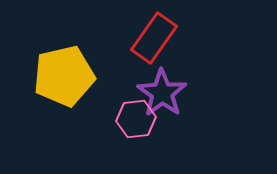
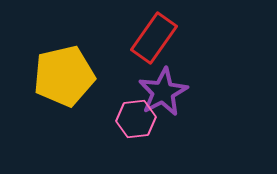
purple star: moved 1 px right, 1 px up; rotated 9 degrees clockwise
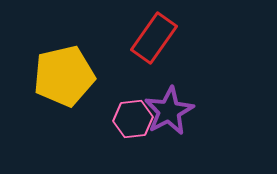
purple star: moved 6 px right, 19 px down
pink hexagon: moved 3 px left
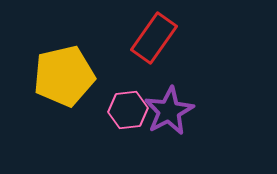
pink hexagon: moved 5 px left, 9 px up
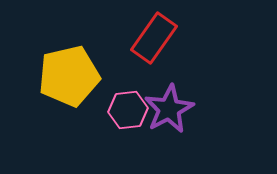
yellow pentagon: moved 5 px right
purple star: moved 2 px up
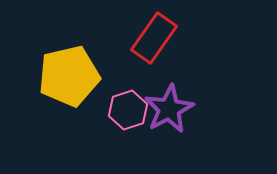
pink hexagon: rotated 12 degrees counterclockwise
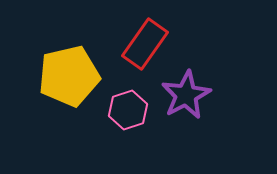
red rectangle: moved 9 px left, 6 px down
purple star: moved 17 px right, 14 px up
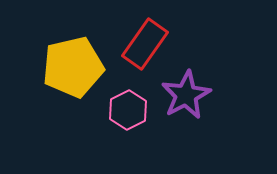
yellow pentagon: moved 4 px right, 9 px up
pink hexagon: rotated 9 degrees counterclockwise
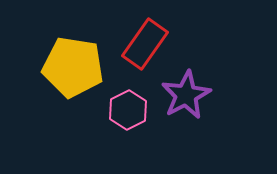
yellow pentagon: rotated 22 degrees clockwise
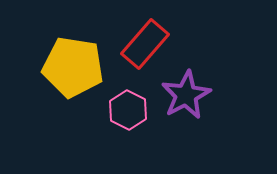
red rectangle: rotated 6 degrees clockwise
pink hexagon: rotated 6 degrees counterclockwise
